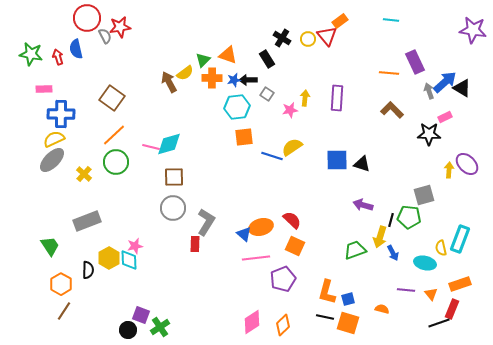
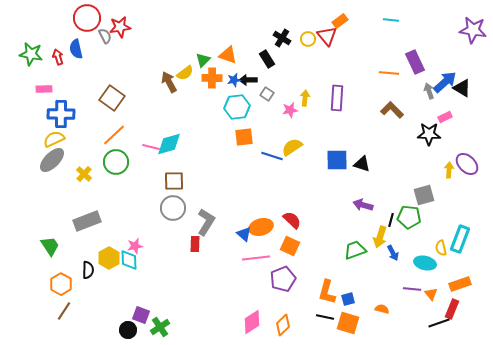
brown square at (174, 177): moved 4 px down
orange square at (295, 246): moved 5 px left
purple line at (406, 290): moved 6 px right, 1 px up
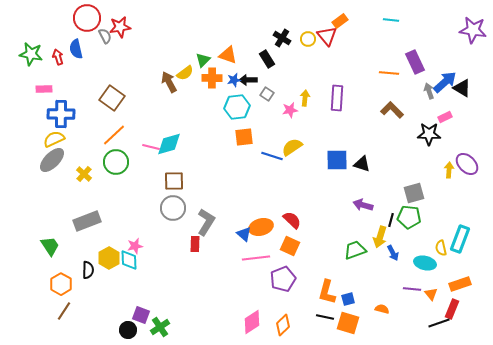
gray square at (424, 195): moved 10 px left, 2 px up
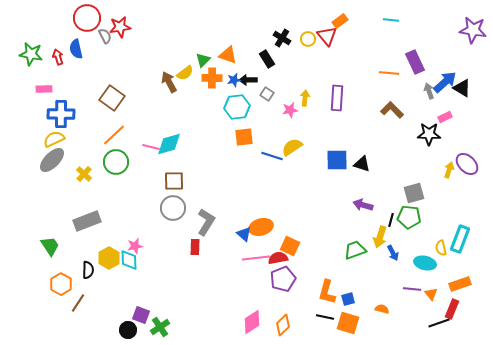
yellow arrow at (449, 170): rotated 14 degrees clockwise
red semicircle at (292, 220): moved 14 px left, 38 px down; rotated 54 degrees counterclockwise
red rectangle at (195, 244): moved 3 px down
brown line at (64, 311): moved 14 px right, 8 px up
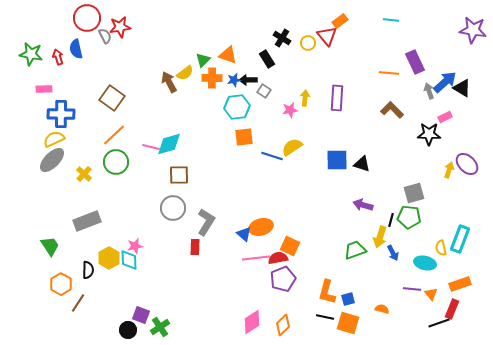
yellow circle at (308, 39): moved 4 px down
gray square at (267, 94): moved 3 px left, 3 px up
brown square at (174, 181): moved 5 px right, 6 px up
